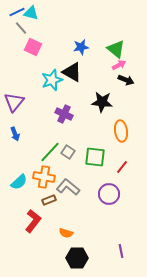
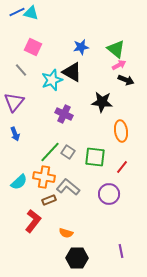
gray line: moved 42 px down
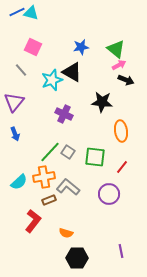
orange cross: rotated 20 degrees counterclockwise
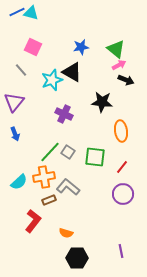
purple circle: moved 14 px right
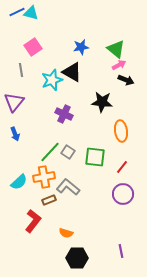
pink square: rotated 30 degrees clockwise
gray line: rotated 32 degrees clockwise
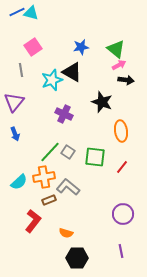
black arrow: rotated 14 degrees counterclockwise
black star: rotated 15 degrees clockwise
purple circle: moved 20 px down
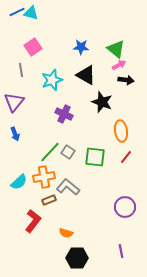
blue star: rotated 14 degrees clockwise
black triangle: moved 14 px right, 3 px down
red line: moved 4 px right, 10 px up
purple circle: moved 2 px right, 7 px up
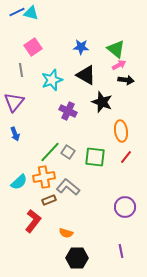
purple cross: moved 4 px right, 3 px up
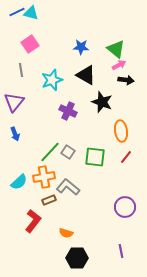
pink square: moved 3 px left, 3 px up
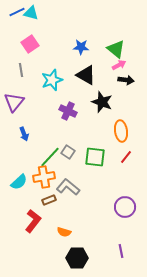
blue arrow: moved 9 px right
green line: moved 5 px down
orange semicircle: moved 2 px left, 1 px up
